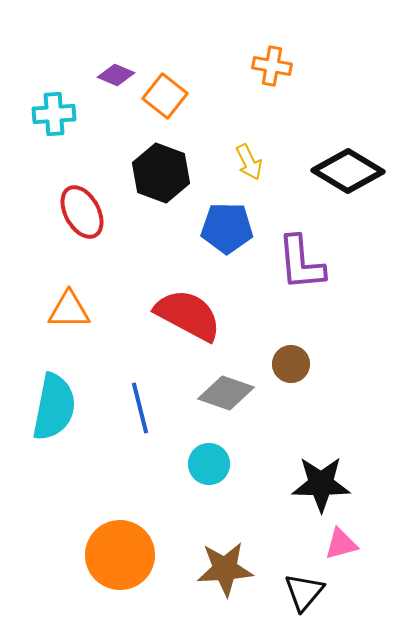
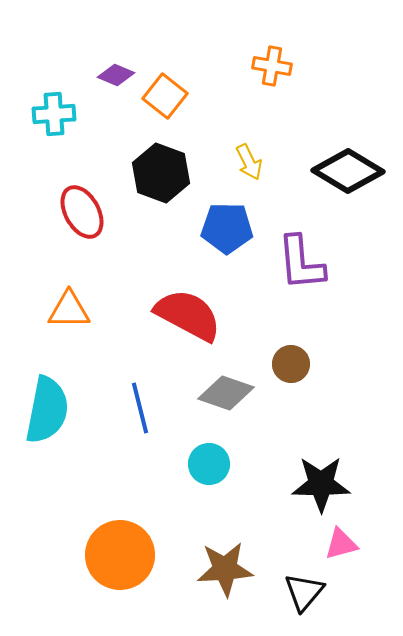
cyan semicircle: moved 7 px left, 3 px down
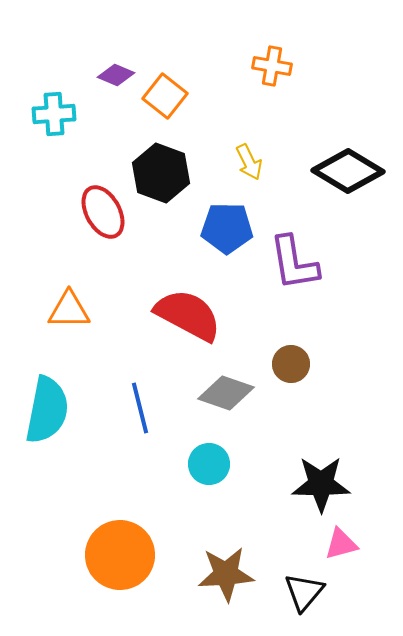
red ellipse: moved 21 px right
purple L-shape: moved 7 px left; rotated 4 degrees counterclockwise
brown star: moved 1 px right, 5 px down
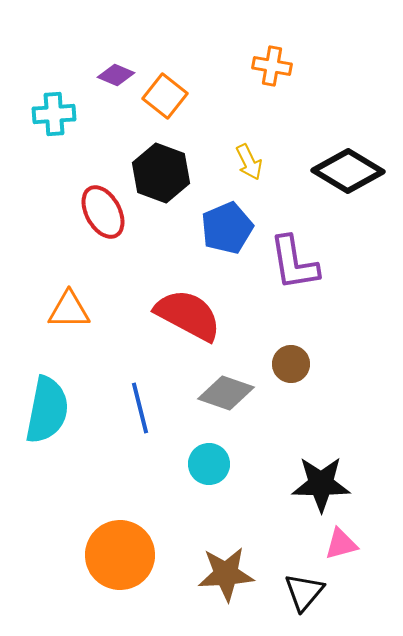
blue pentagon: rotated 24 degrees counterclockwise
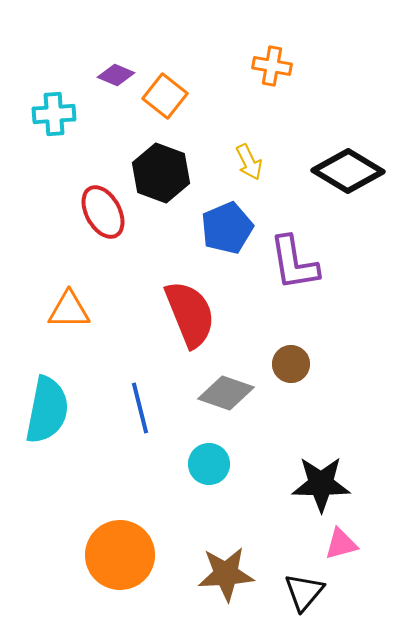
red semicircle: moved 2 px right, 1 px up; rotated 40 degrees clockwise
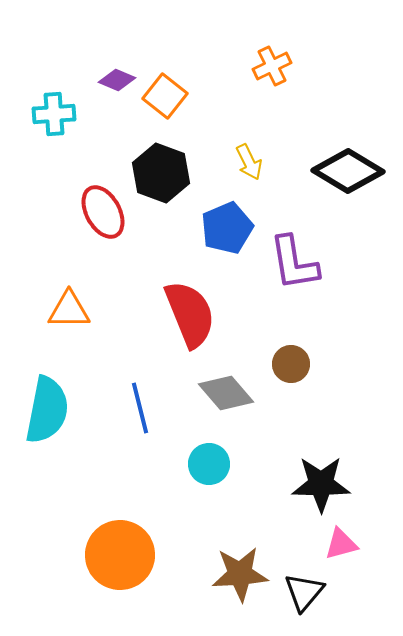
orange cross: rotated 36 degrees counterclockwise
purple diamond: moved 1 px right, 5 px down
gray diamond: rotated 30 degrees clockwise
brown star: moved 14 px right
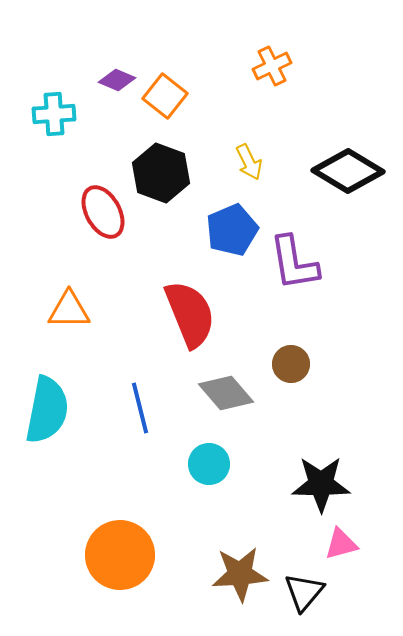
blue pentagon: moved 5 px right, 2 px down
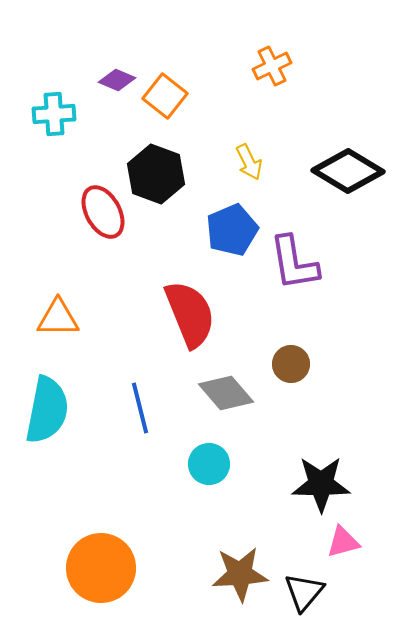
black hexagon: moved 5 px left, 1 px down
orange triangle: moved 11 px left, 8 px down
pink triangle: moved 2 px right, 2 px up
orange circle: moved 19 px left, 13 px down
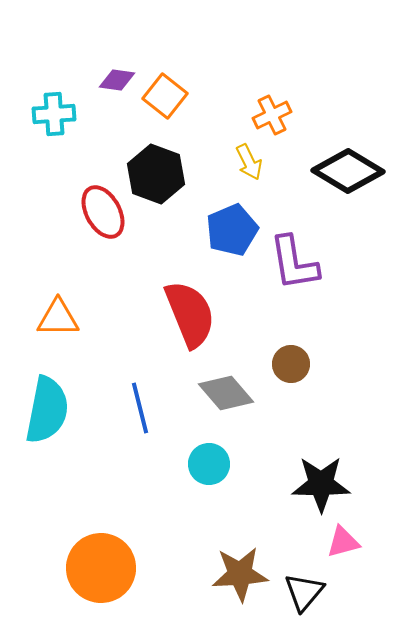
orange cross: moved 49 px down
purple diamond: rotated 15 degrees counterclockwise
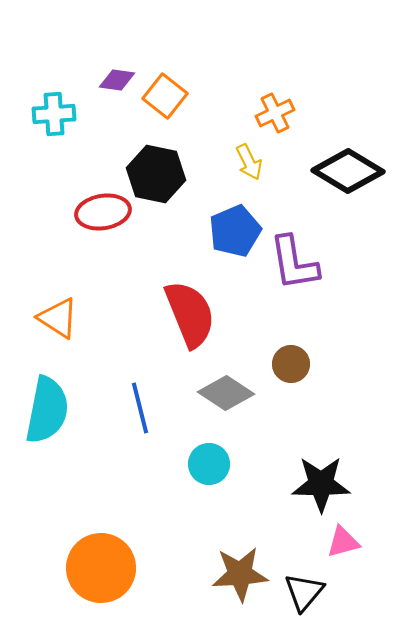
orange cross: moved 3 px right, 2 px up
black hexagon: rotated 8 degrees counterclockwise
red ellipse: rotated 70 degrees counterclockwise
blue pentagon: moved 3 px right, 1 px down
orange triangle: rotated 33 degrees clockwise
gray diamond: rotated 16 degrees counterclockwise
